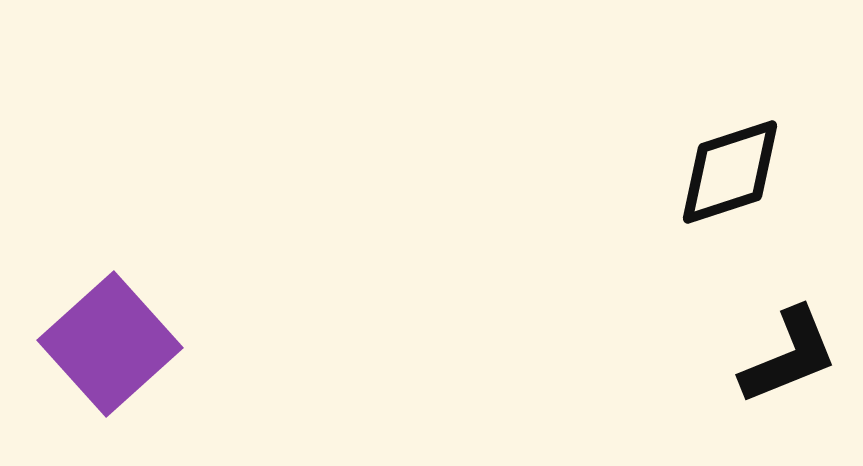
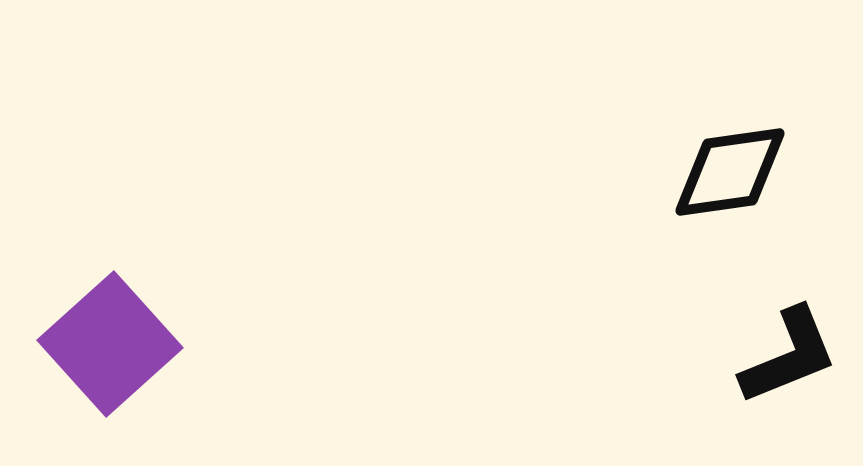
black diamond: rotated 10 degrees clockwise
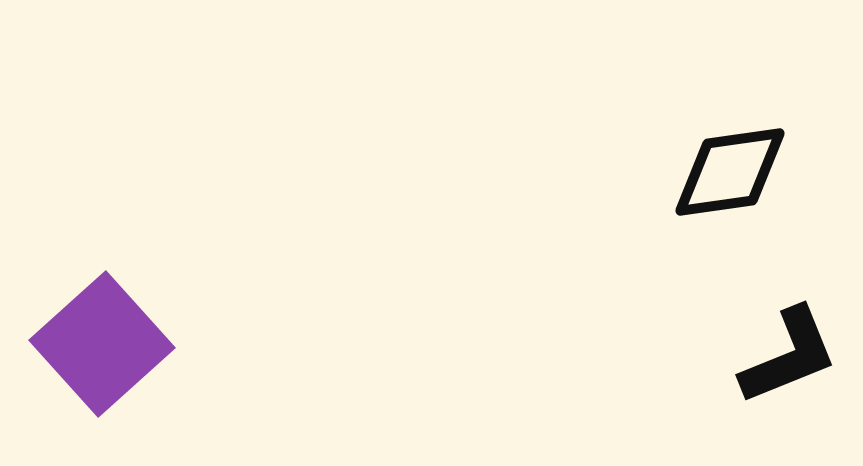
purple square: moved 8 px left
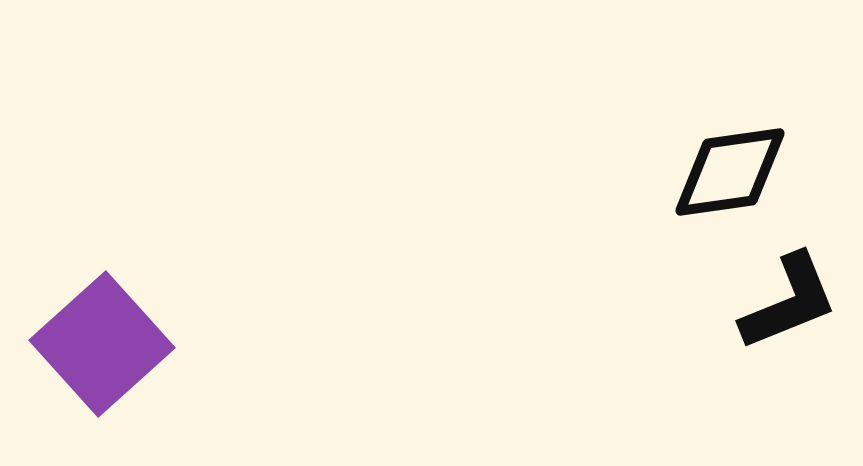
black L-shape: moved 54 px up
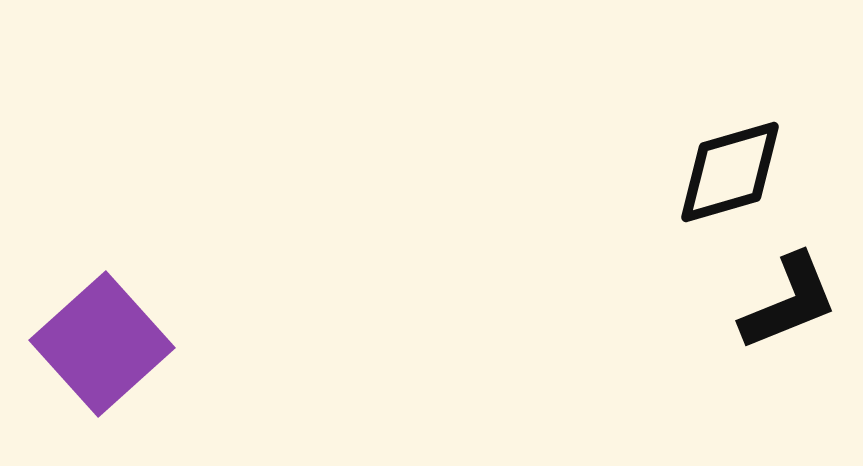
black diamond: rotated 8 degrees counterclockwise
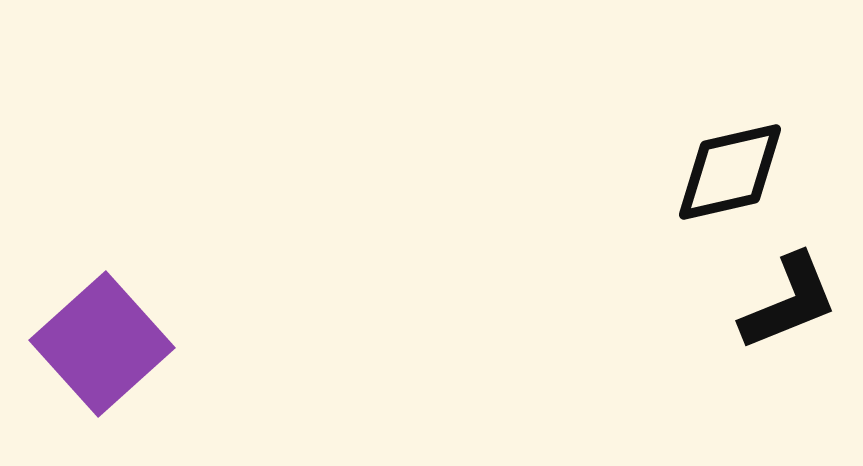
black diamond: rotated 3 degrees clockwise
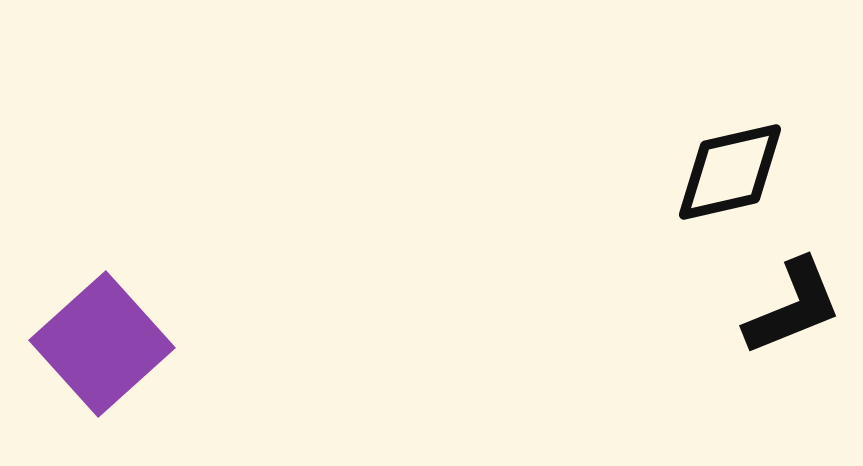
black L-shape: moved 4 px right, 5 px down
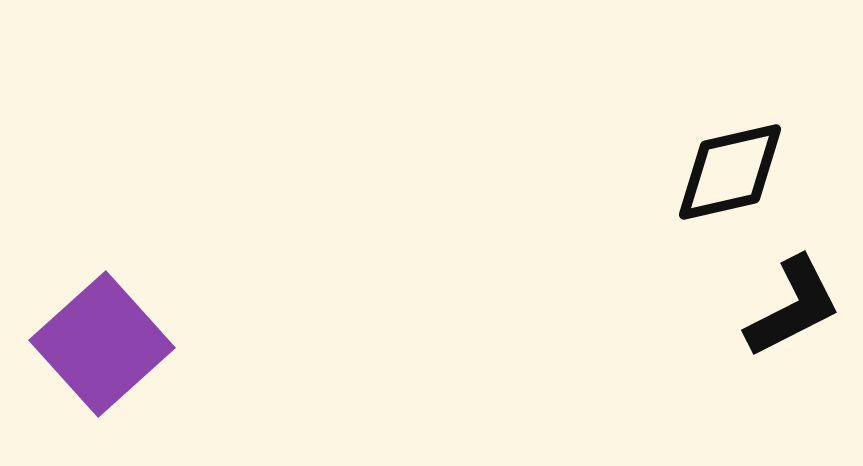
black L-shape: rotated 5 degrees counterclockwise
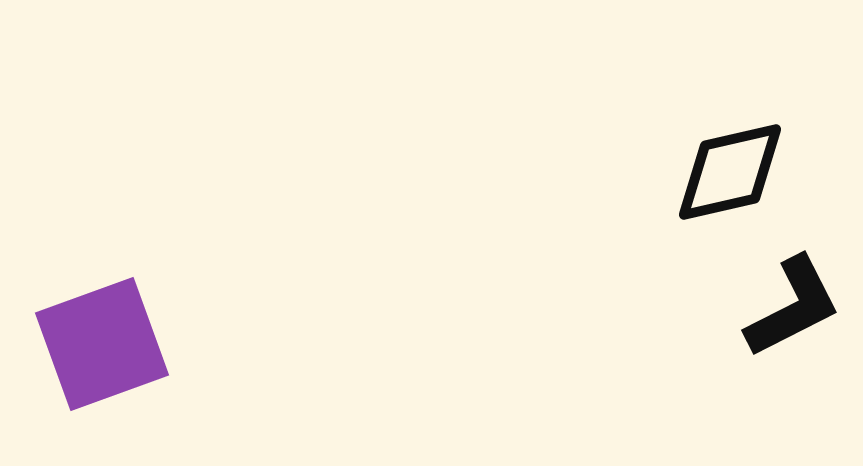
purple square: rotated 22 degrees clockwise
